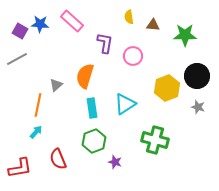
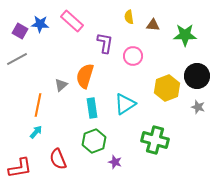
gray triangle: moved 5 px right
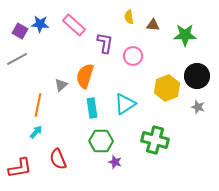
pink rectangle: moved 2 px right, 4 px down
green hexagon: moved 7 px right; rotated 20 degrees clockwise
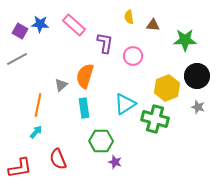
green star: moved 5 px down
cyan rectangle: moved 8 px left
green cross: moved 21 px up
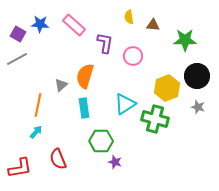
purple square: moved 2 px left, 3 px down
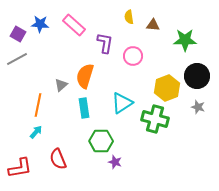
cyan triangle: moved 3 px left, 1 px up
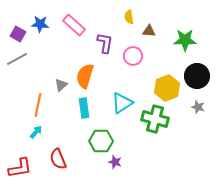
brown triangle: moved 4 px left, 6 px down
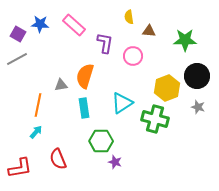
gray triangle: rotated 32 degrees clockwise
